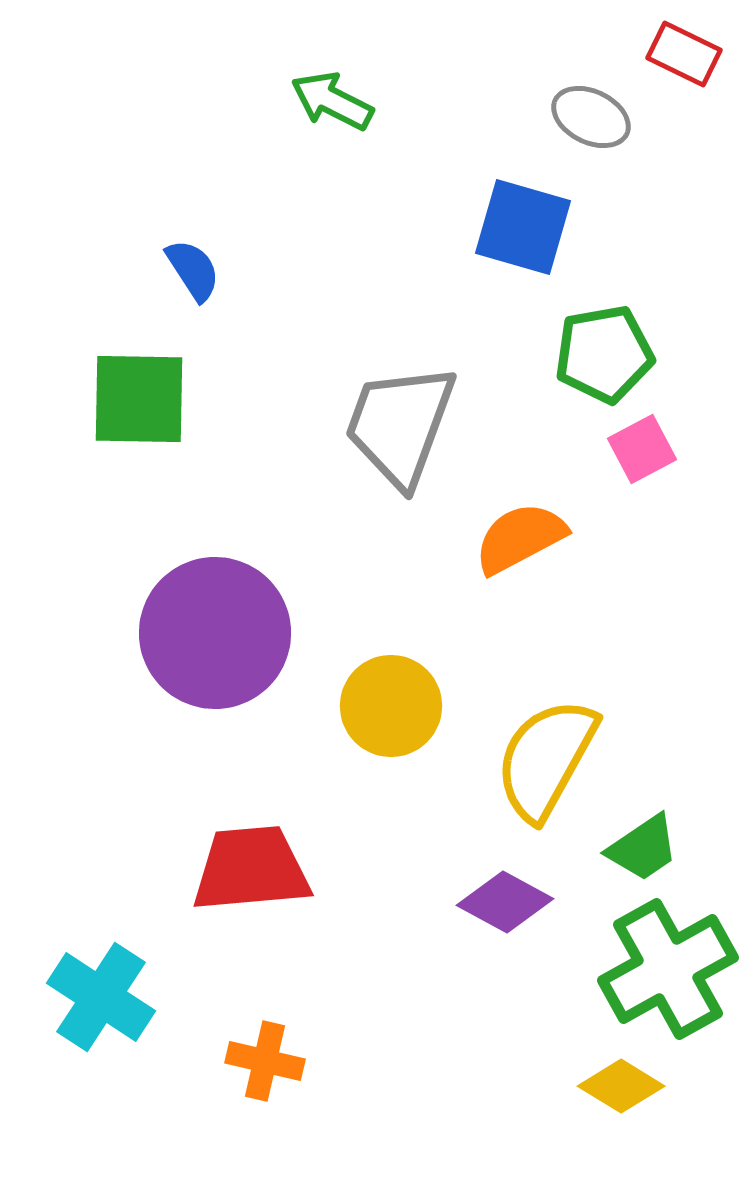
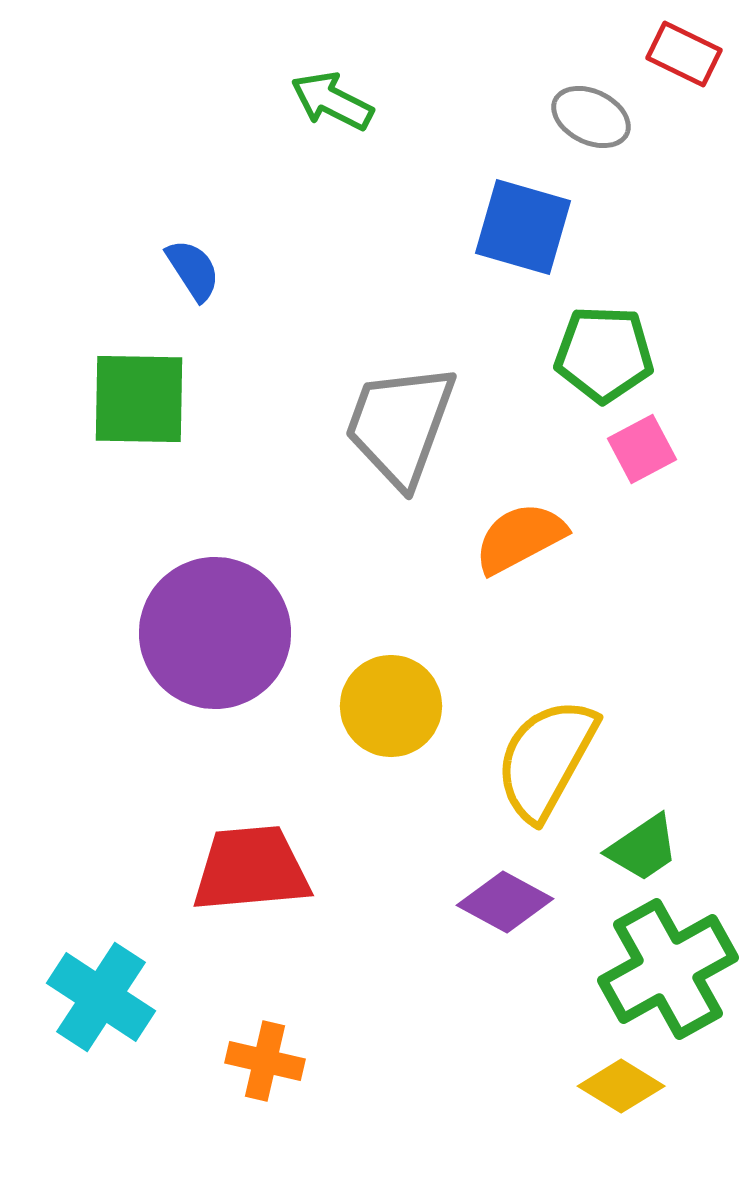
green pentagon: rotated 12 degrees clockwise
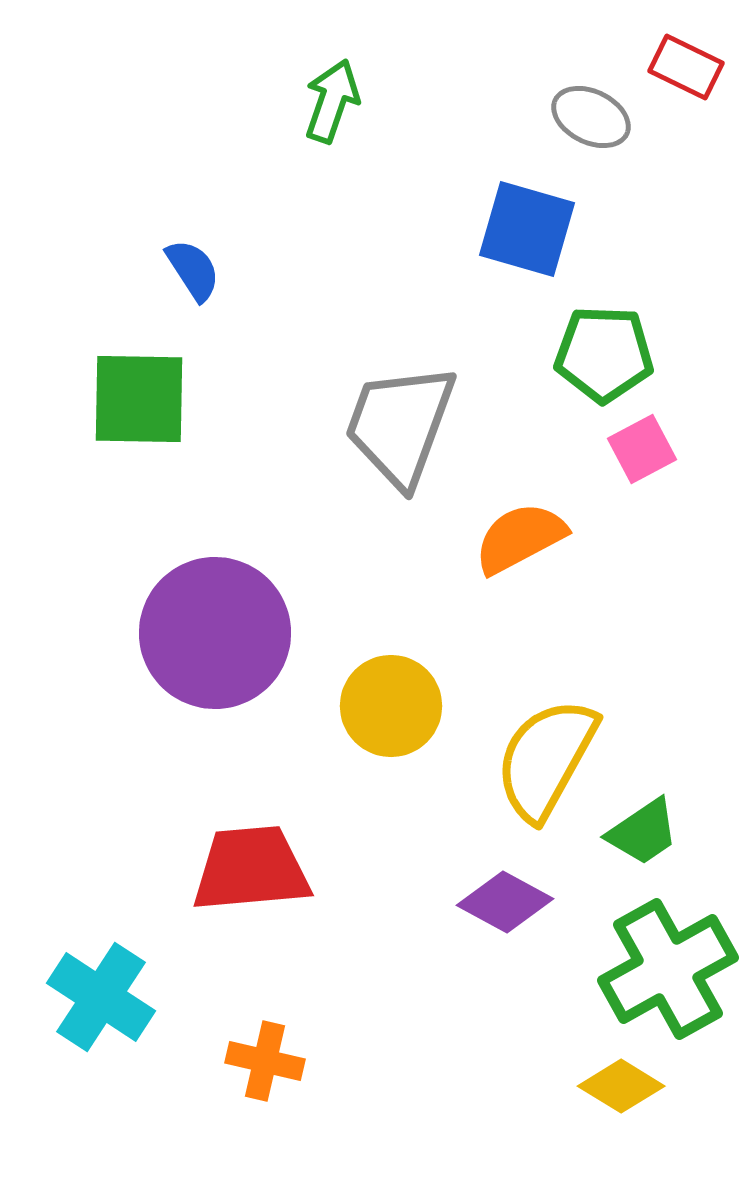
red rectangle: moved 2 px right, 13 px down
green arrow: rotated 82 degrees clockwise
blue square: moved 4 px right, 2 px down
green trapezoid: moved 16 px up
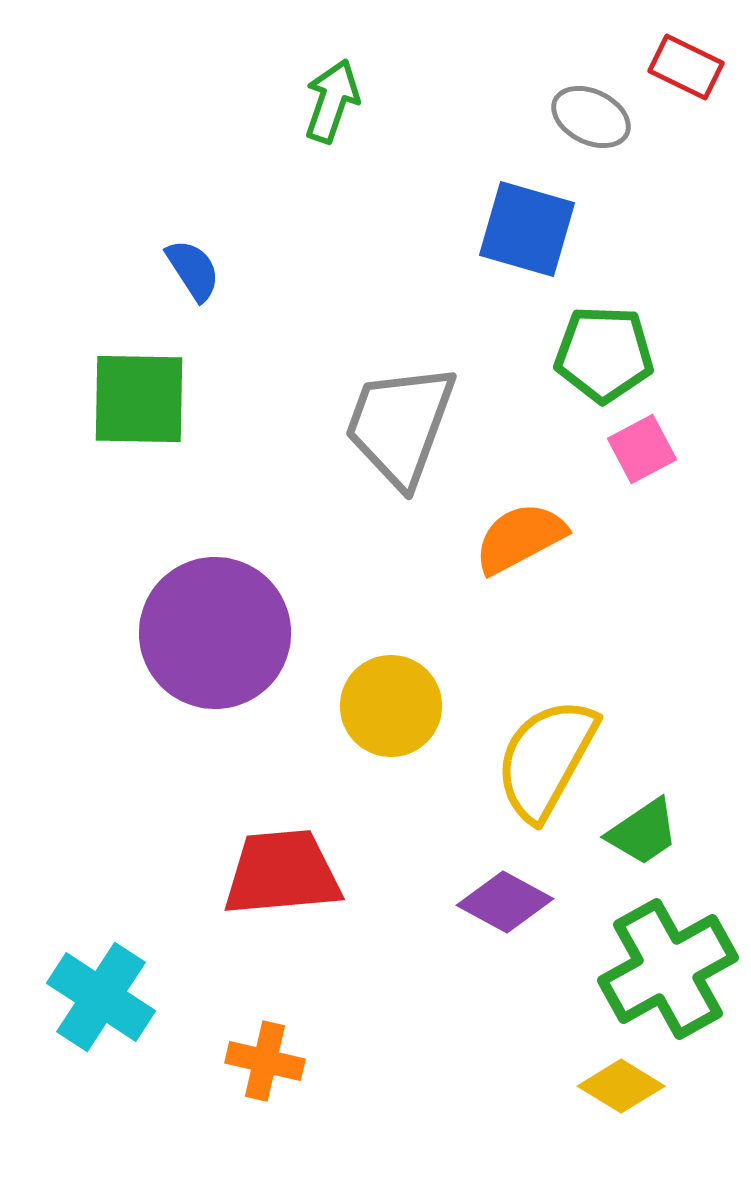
red trapezoid: moved 31 px right, 4 px down
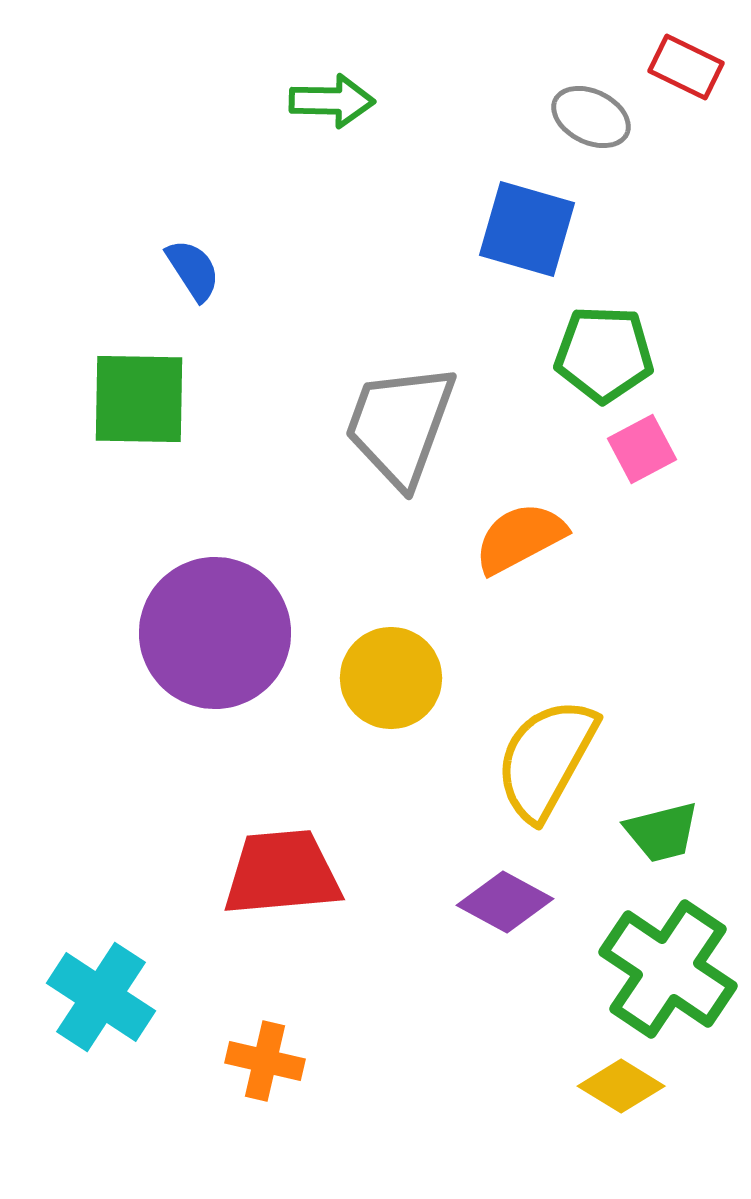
green arrow: rotated 72 degrees clockwise
yellow circle: moved 28 px up
green trapezoid: moved 19 px right; rotated 20 degrees clockwise
green cross: rotated 27 degrees counterclockwise
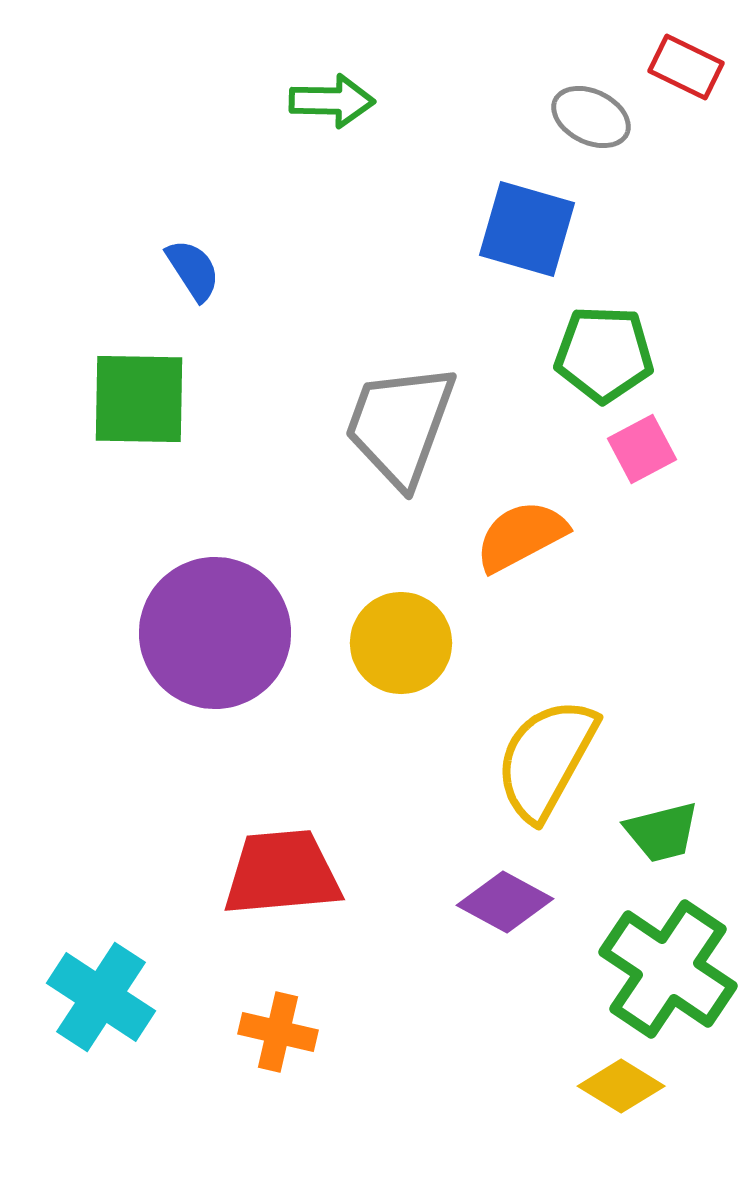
orange semicircle: moved 1 px right, 2 px up
yellow circle: moved 10 px right, 35 px up
orange cross: moved 13 px right, 29 px up
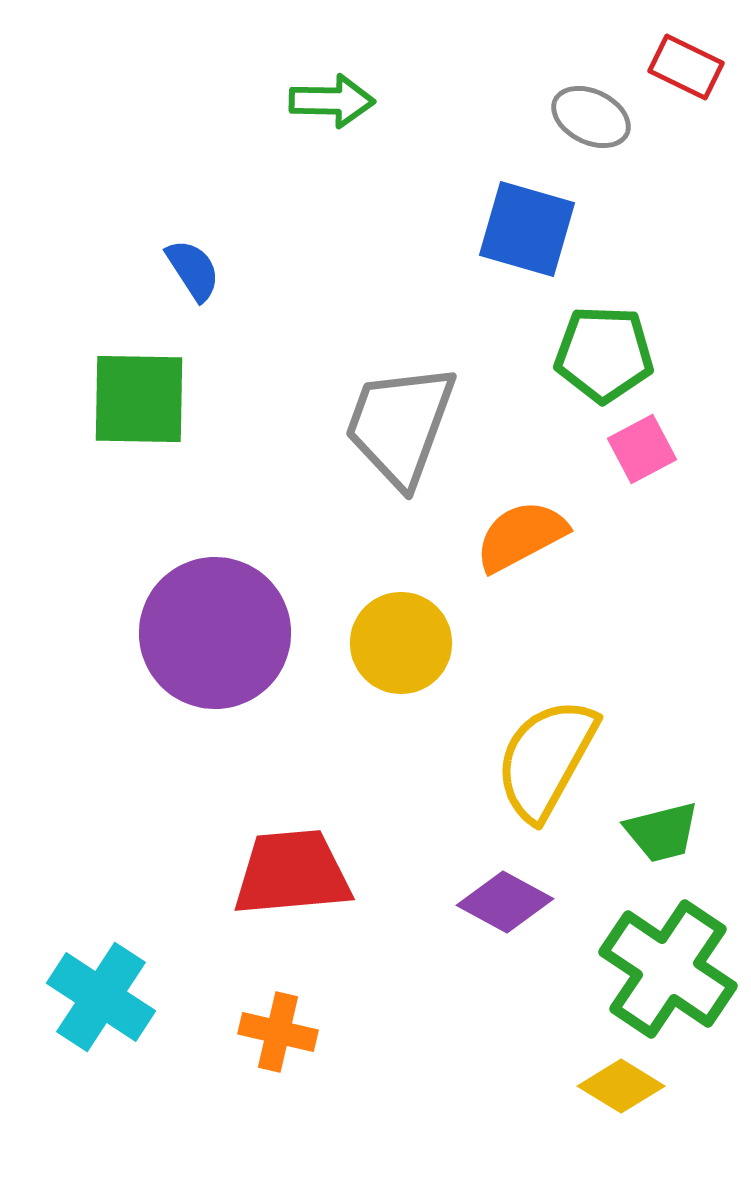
red trapezoid: moved 10 px right
